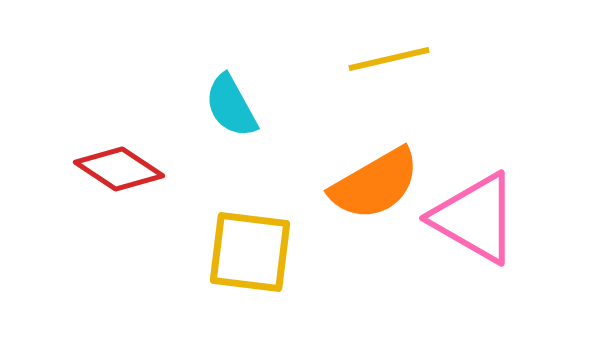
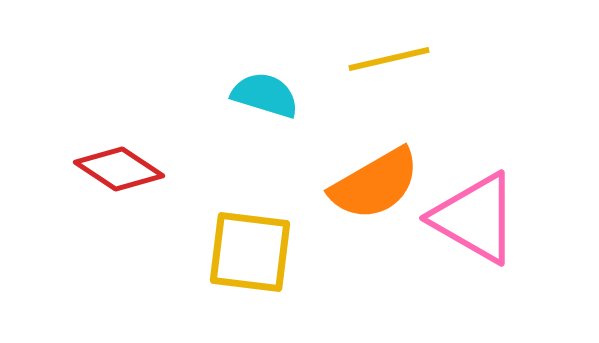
cyan semicircle: moved 34 px right, 11 px up; rotated 136 degrees clockwise
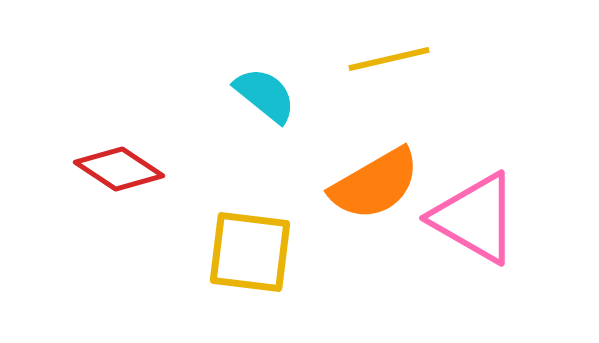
cyan semicircle: rotated 22 degrees clockwise
